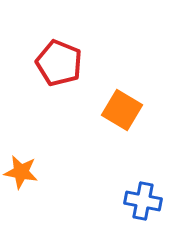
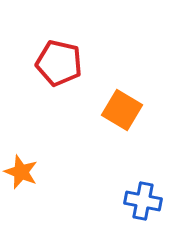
red pentagon: rotated 9 degrees counterclockwise
orange star: rotated 12 degrees clockwise
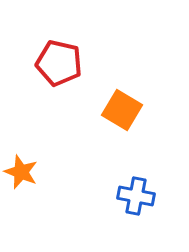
blue cross: moved 7 px left, 5 px up
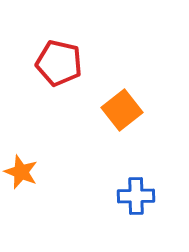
orange square: rotated 21 degrees clockwise
blue cross: rotated 12 degrees counterclockwise
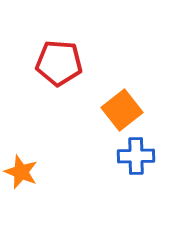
red pentagon: rotated 9 degrees counterclockwise
blue cross: moved 40 px up
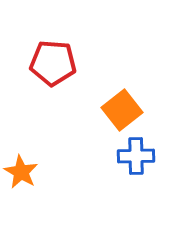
red pentagon: moved 6 px left
orange star: rotated 8 degrees clockwise
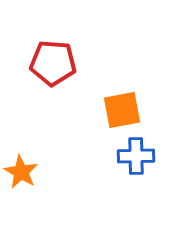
orange square: rotated 27 degrees clockwise
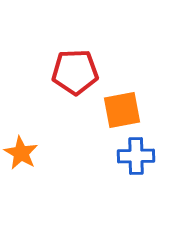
red pentagon: moved 22 px right, 9 px down; rotated 6 degrees counterclockwise
orange star: moved 19 px up
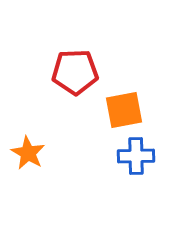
orange square: moved 2 px right
orange star: moved 7 px right
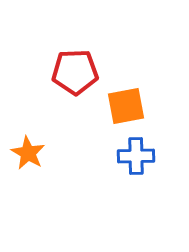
orange square: moved 2 px right, 4 px up
